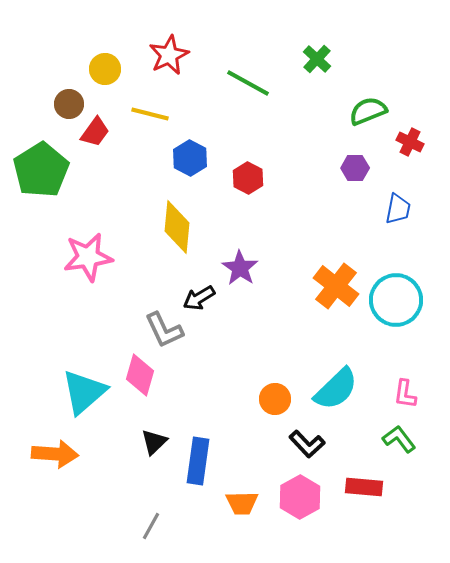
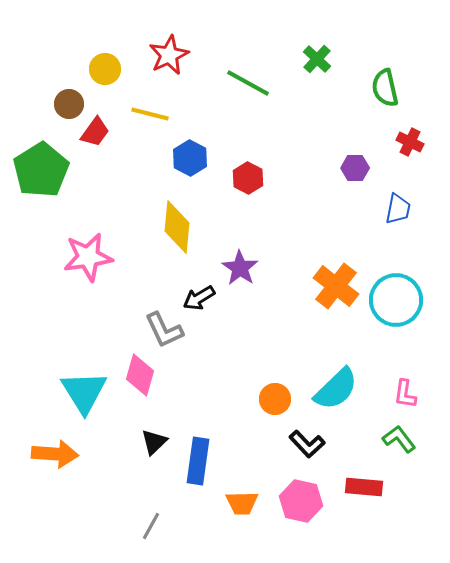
green semicircle: moved 17 px right, 23 px up; rotated 81 degrees counterclockwise
cyan triangle: rotated 21 degrees counterclockwise
pink hexagon: moved 1 px right, 4 px down; rotated 18 degrees counterclockwise
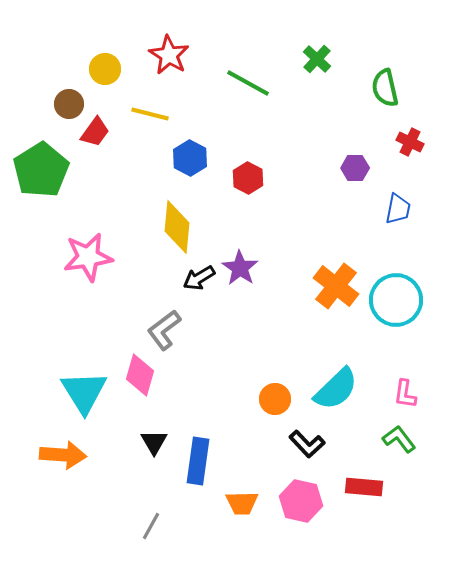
red star: rotated 15 degrees counterclockwise
black arrow: moved 20 px up
gray L-shape: rotated 78 degrees clockwise
black triangle: rotated 16 degrees counterclockwise
orange arrow: moved 8 px right, 1 px down
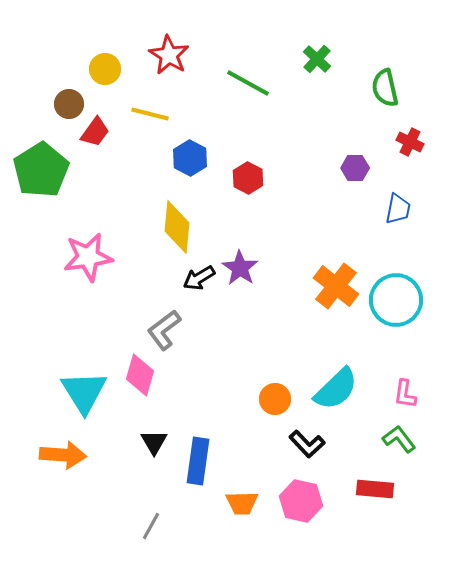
red rectangle: moved 11 px right, 2 px down
